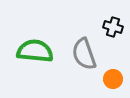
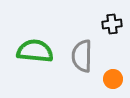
black cross: moved 1 px left, 3 px up; rotated 24 degrees counterclockwise
gray semicircle: moved 2 px left, 2 px down; rotated 20 degrees clockwise
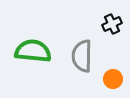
black cross: rotated 18 degrees counterclockwise
green semicircle: moved 2 px left
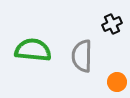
green semicircle: moved 1 px up
orange circle: moved 4 px right, 3 px down
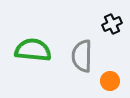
orange circle: moved 7 px left, 1 px up
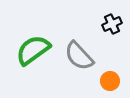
green semicircle: rotated 42 degrees counterclockwise
gray semicircle: moved 3 px left; rotated 44 degrees counterclockwise
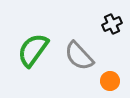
green semicircle: rotated 18 degrees counterclockwise
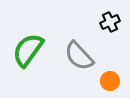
black cross: moved 2 px left, 2 px up
green semicircle: moved 5 px left
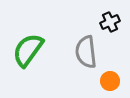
gray semicircle: moved 7 px right, 4 px up; rotated 36 degrees clockwise
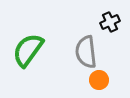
orange circle: moved 11 px left, 1 px up
